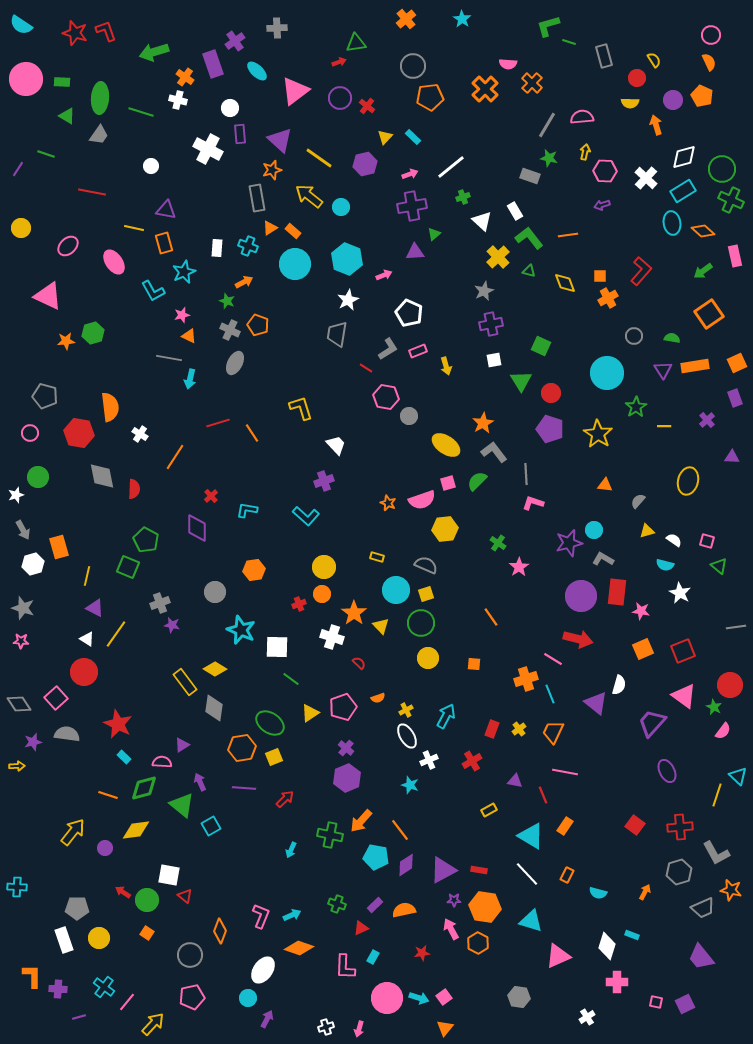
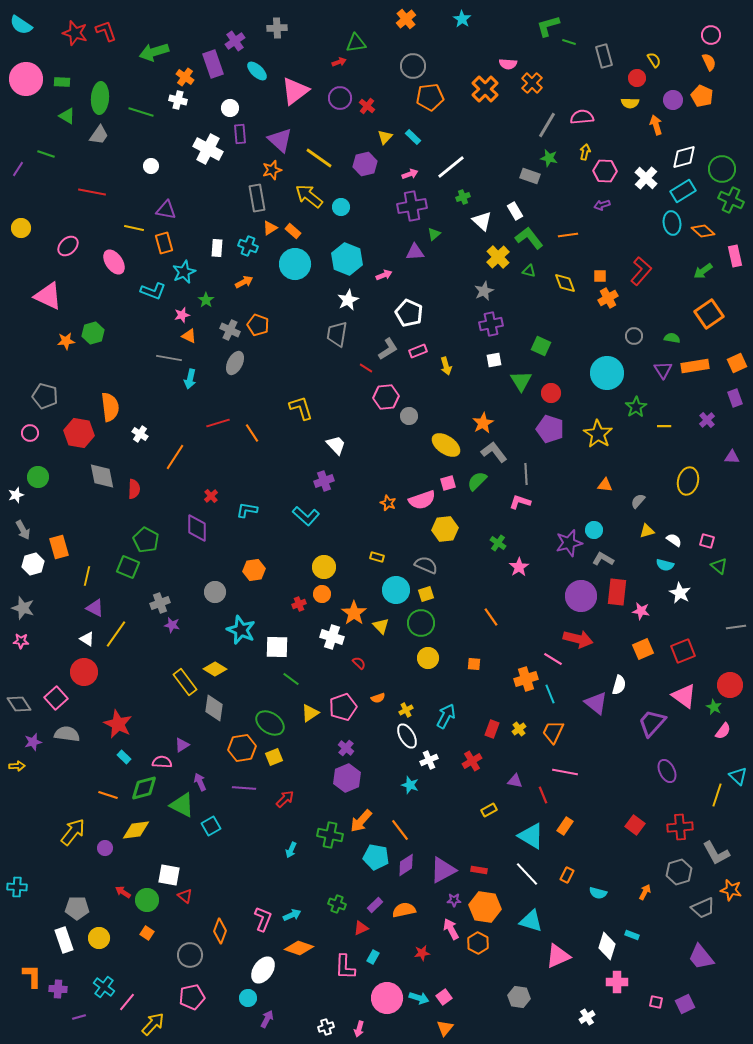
cyan L-shape at (153, 291): rotated 40 degrees counterclockwise
green star at (227, 301): moved 21 px left, 1 px up; rotated 14 degrees clockwise
pink hexagon at (386, 397): rotated 15 degrees counterclockwise
pink L-shape at (533, 503): moved 13 px left, 1 px up
green triangle at (182, 805): rotated 12 degrees counterclockwise
pink L-shape at (261, 916): moved 2 px right, 3 px down
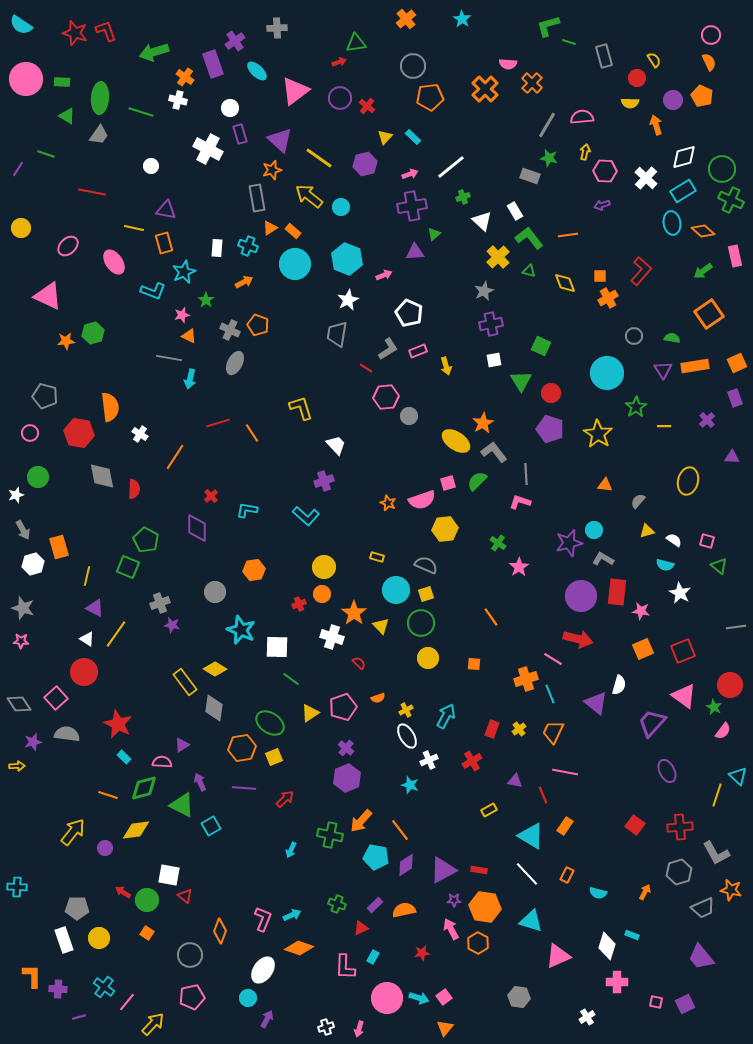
purple rectangle at (240, 134): rotated 12 degrees counterclockwise
yellow ellipse at (446, 445): moved 10 px right, 4 px up
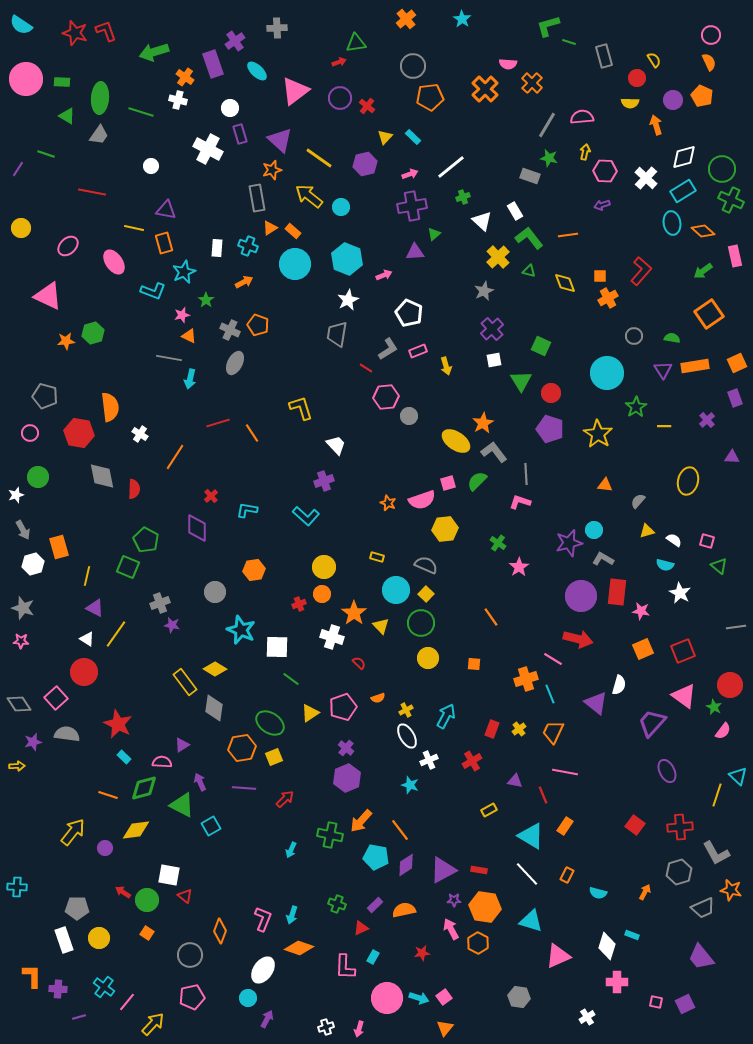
purple cross at (491, 324): moved 1 px right, 5 px down; rotated 30 degrees counterclockwise
yellow square at (426, 594): rotated 28 degrees counterclockwise
cyan arrow at (292, 915): rotated 132 degrees clockwise
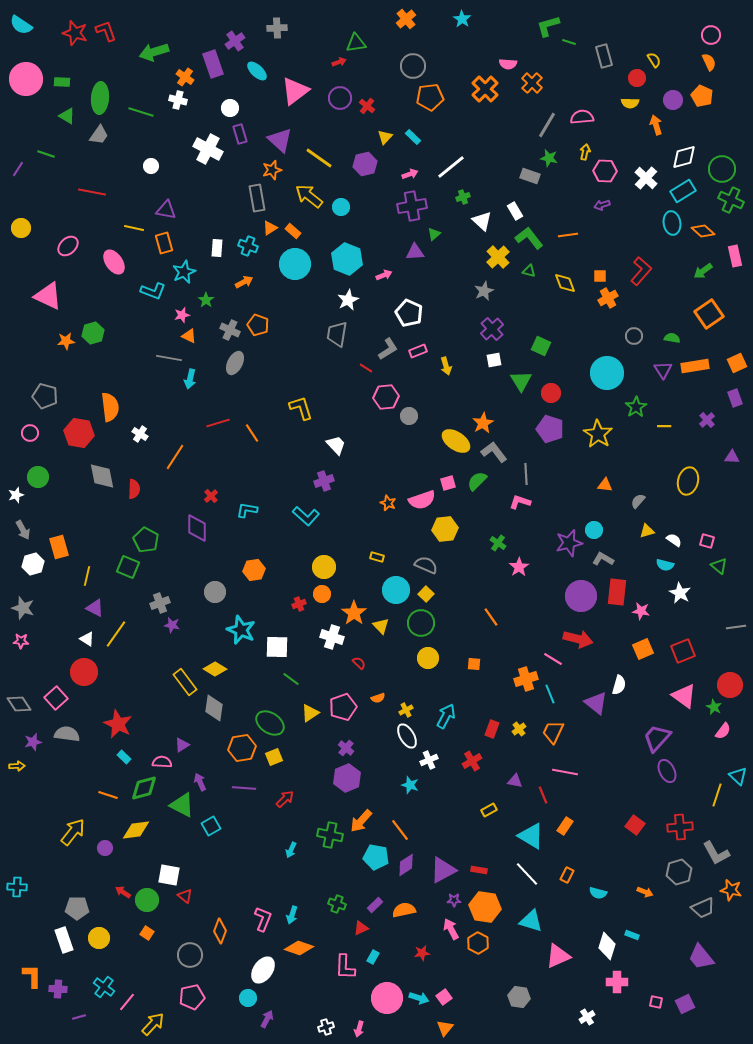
purple trapezoid at (652, 723): moved 5 px right, 15 px down
orange arrow at (645, 892): rotated 84 degrees clockwise
